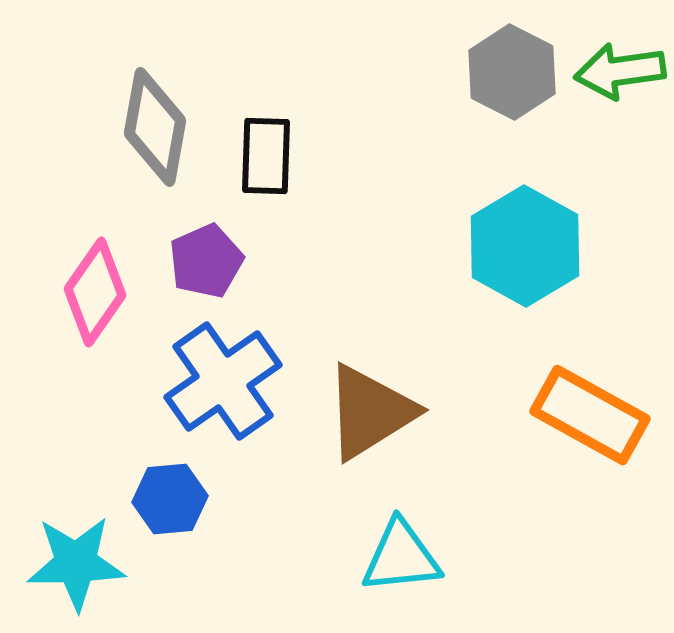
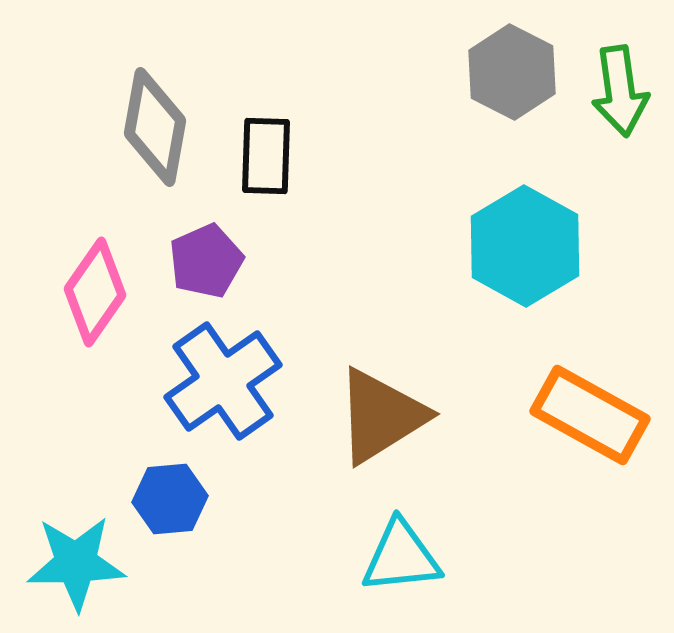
green arrow: moved 20 px down; rotated 90 degrees counterclockwise
brown triangle: moved 11 px right, 4 px down
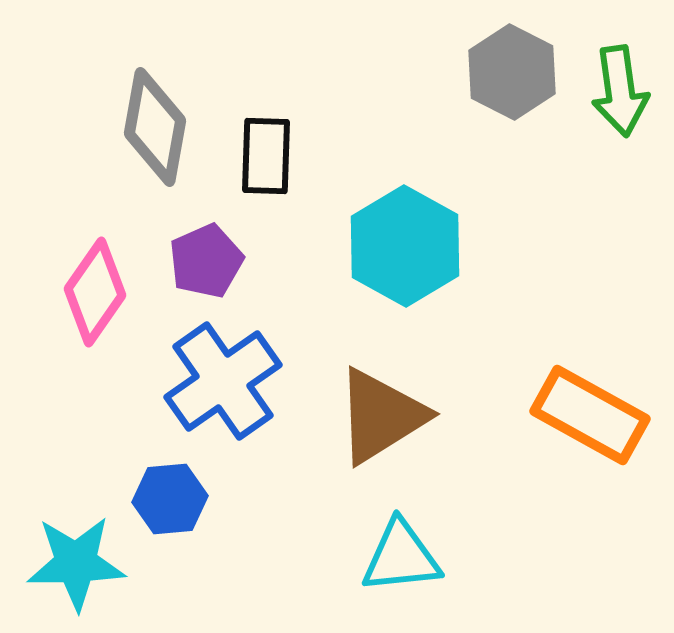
cyan hexagon: moved 120 px left
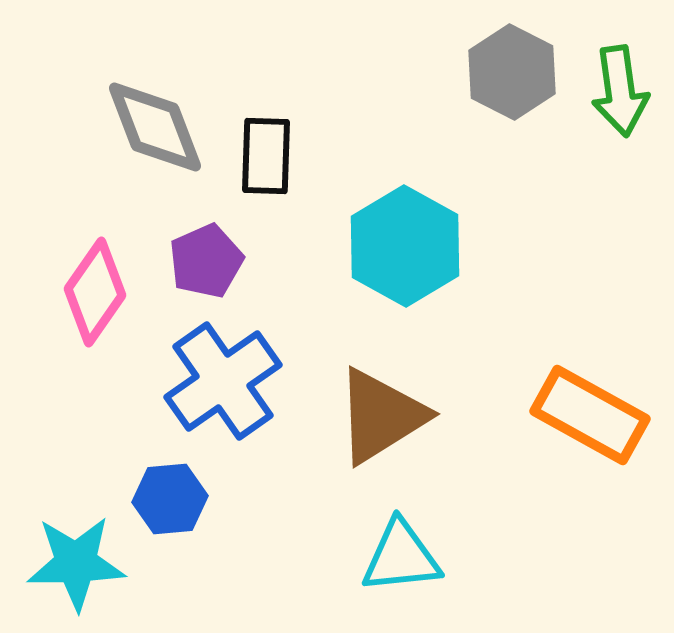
gray diamond: rotated 31 degrees counterclockwise
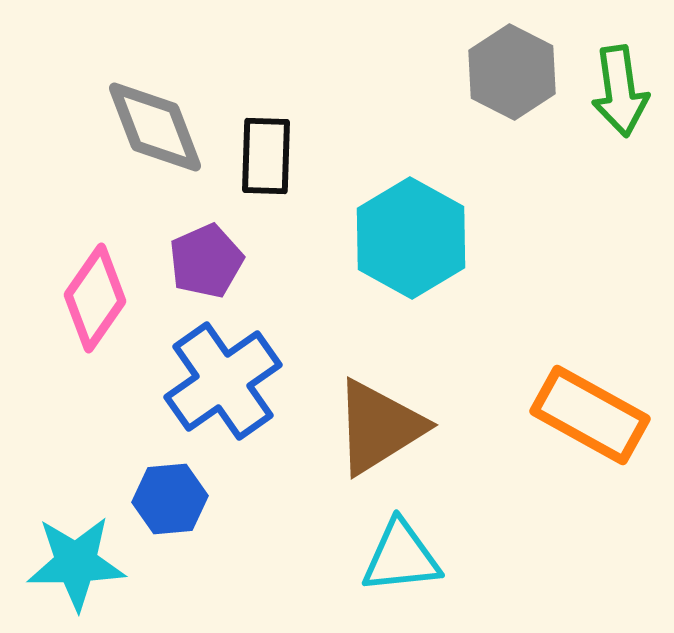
cyan hexagon: moved 6 px right, 8 px up
pink diamond: moved 6 px down
brown triangle: moved 2 px left, 11 px down
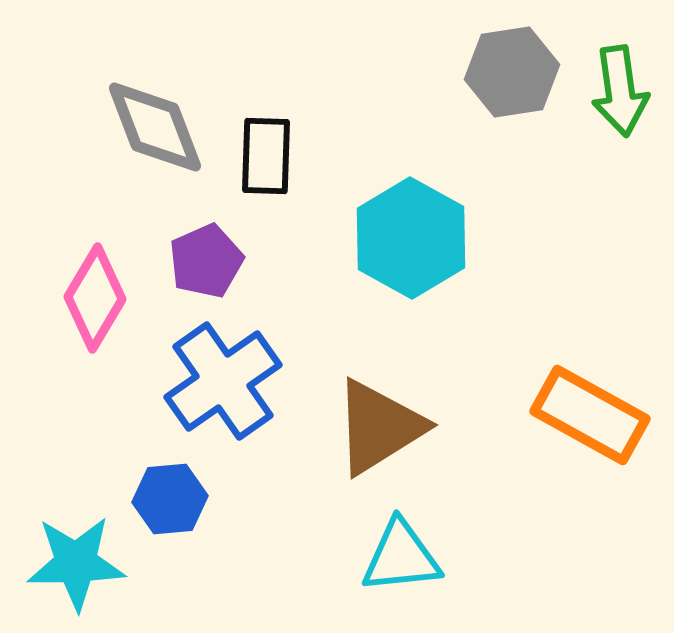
gray hexagon: rotated 24 degrees clockwise
pink diamond: rotated 4 degrees counterclockwise
